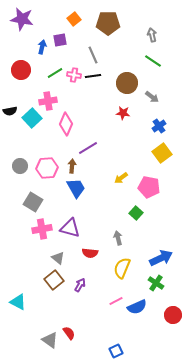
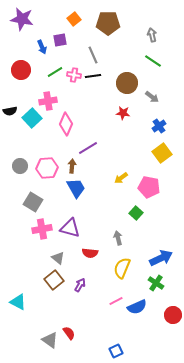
blue arrow at (42, 47): rotated 144 degrees clockwise
green line at (55, 73): moved 1 px up
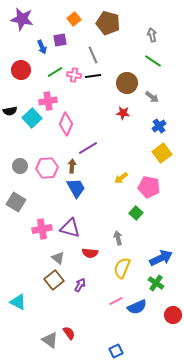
brown pentagon at (108, 23): rotated 15 degrees clockwise
gray square at (33, 202): moved 17 px left
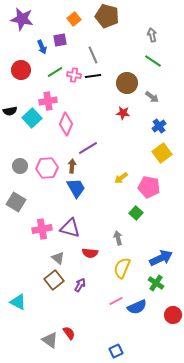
brown pentagon at (108, 23): moved 1 px left, 7 px up
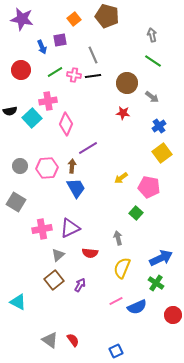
purple triangle at (70, 228): rotated 40 degrees counterclockwise
gray triangle at (58, 258): moved 3 px up; rotated 40 degrees clockwise
red semicircle at (69, 333): moved 4 px right, 7 px down
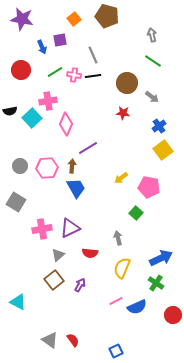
yellow square at (162, 153): moved 1 px right, 3 px up
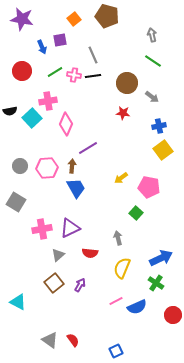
red circle at (21, 70): moved 1 px right, 1 px down
blue cross at (159, 126): rotated 24 degrees clockwise
brown square at (54, 280): moved 3 px down
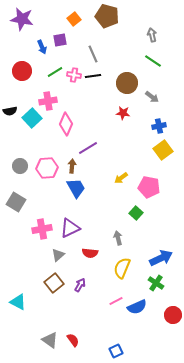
gray line at (93, 55): moved 1 px up
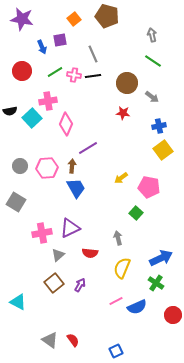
pink cross at (42, 229): moved 4 px down
